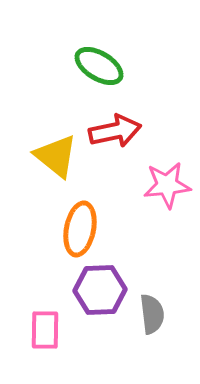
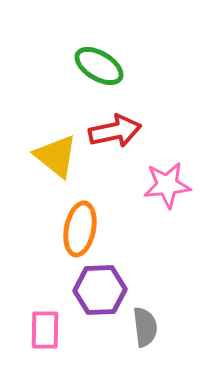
gray semicircle: moved 7 px left, 13 px down
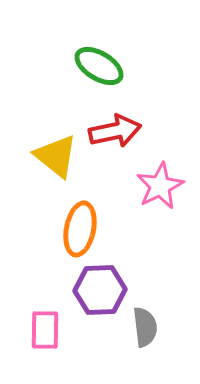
pink star: moved 7 px left, 1 px down; rotated 21 degrees counterclockwise
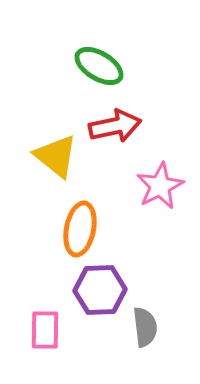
red arrow: moved 5 px up
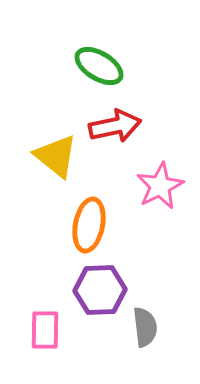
orange ellipse: moved 9 px right, 4 px up
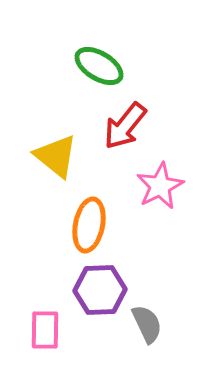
red arrow: moved 10 px right; rotated 141 degrees clockwise
gray semicircle: moved 2 px right, 3 px up; rotated 18 degrees counterclockwise
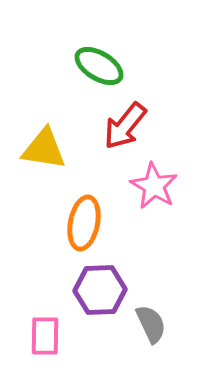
yellow triangle: moved 12 px left, 7 px up; rotated 30 degrees counterclockwise
pink star: moved 6 px left; rotated 15 degrees counterclockwise
orange ellipse: moved 5 px left, 2 px up
gray semicircle: moved 4 px right
pink rectangle: moved 6 px down
